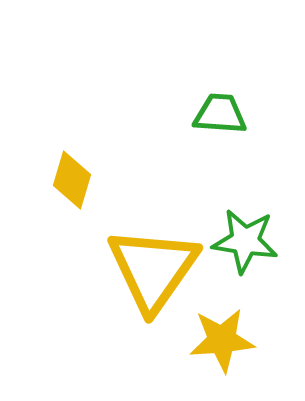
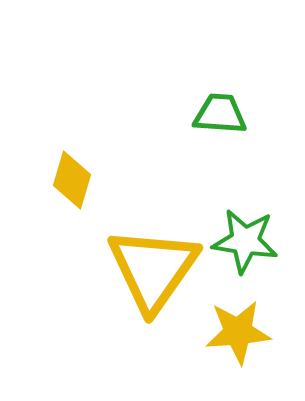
yellow star: moved 16 px right, 8 px up
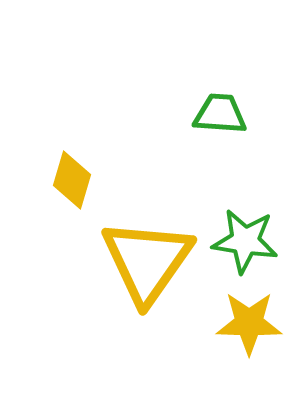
yellow triangle: moved 6 px left, 8 px up
yellow star: moved 11 px right, 9 px up; rotated 6 degrees clockwise
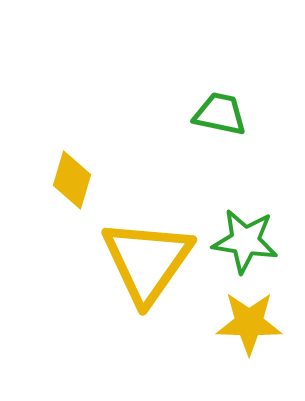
green trapezoid: rotated 8 degrees clockwise
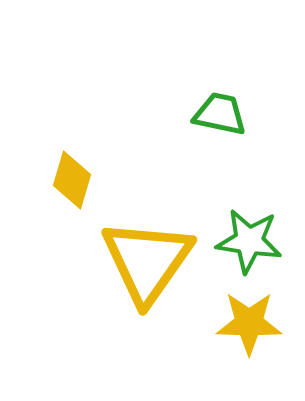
green star: moved 4 px right
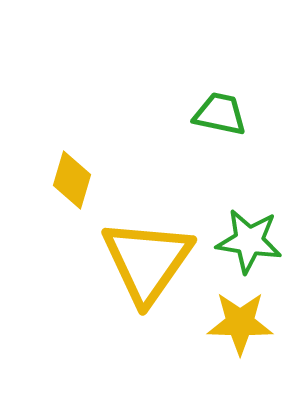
yellow star: moved 9 px left
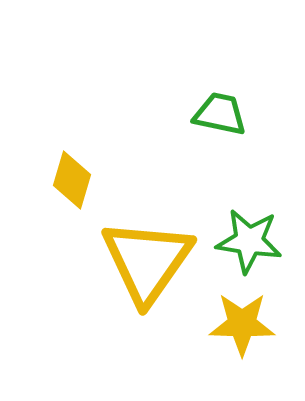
yellow star: moved 2 px right, 1 px down
